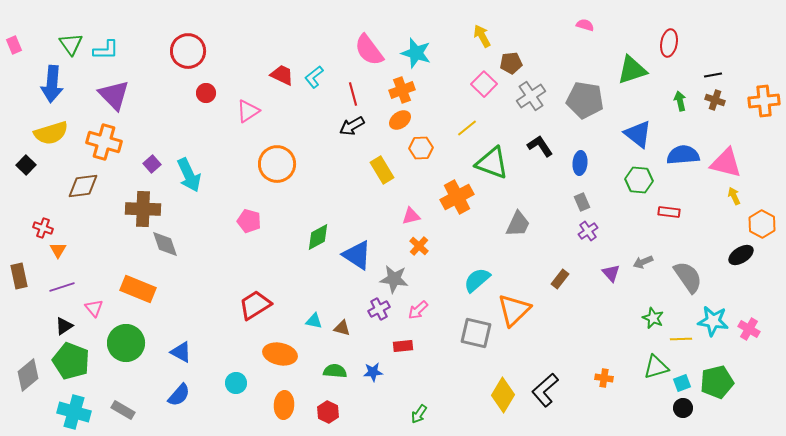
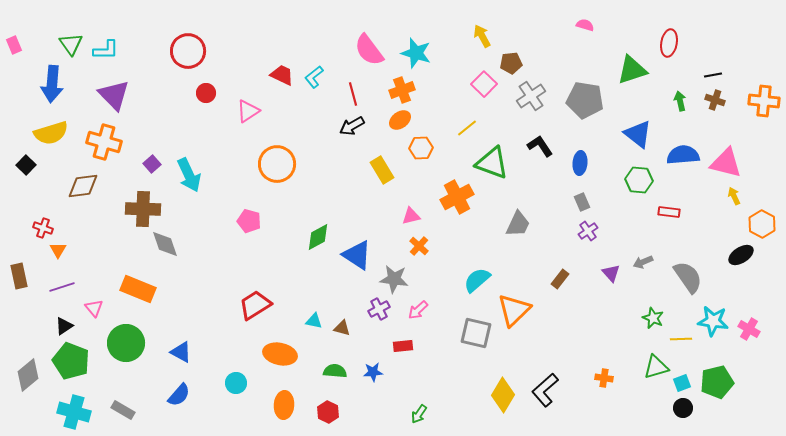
orange cross at (764, 101): rotated 12 degrees clockwise
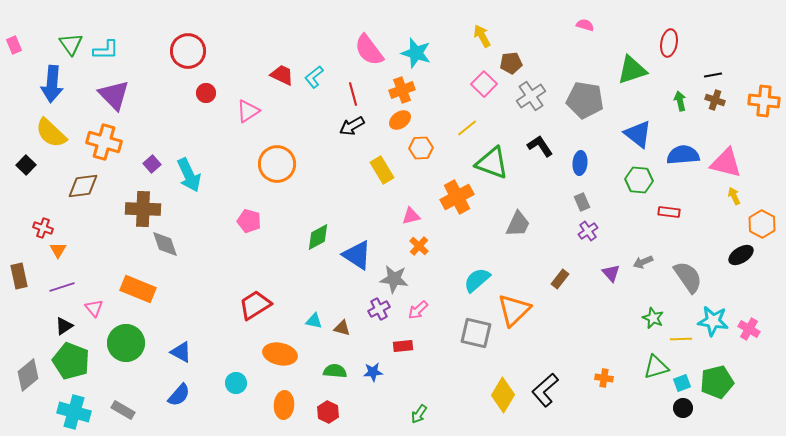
yellow semicircle at (51, 133): rotated 60 degrees clockwise
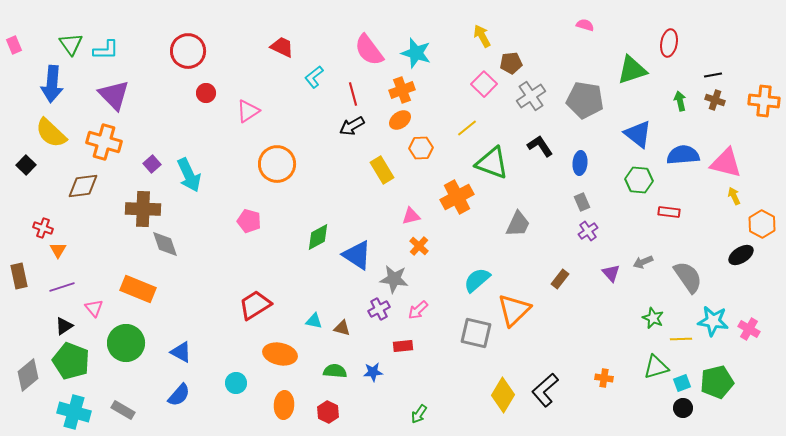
red trapezoid at (282, 75): moved 28 px up
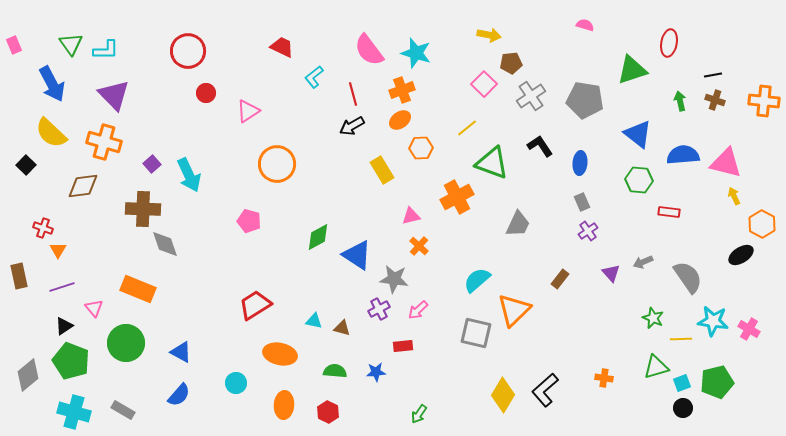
yellow arrow at (482, 36): moved 7 px right, 1 px up; rotated 130 degrees clockwise
blue arrow at (52, 84): rotated 33 degrees counterclockwise
blue star at (373, 372): moved 3 px right
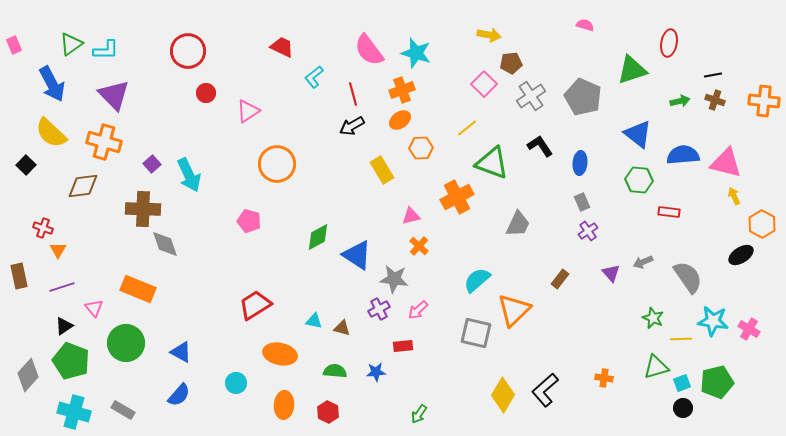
green triangle at (71, 44): rotated 30 degrees clockwise
gray pentagon at (585, 100): moved 2 px left, 3 px up; rotated 15 degrees clockwise
green arrow at (680, 101): rotated 90 degrees clockwise
gray diamond at (28, 375): rotated 8 degrees counterclockwise
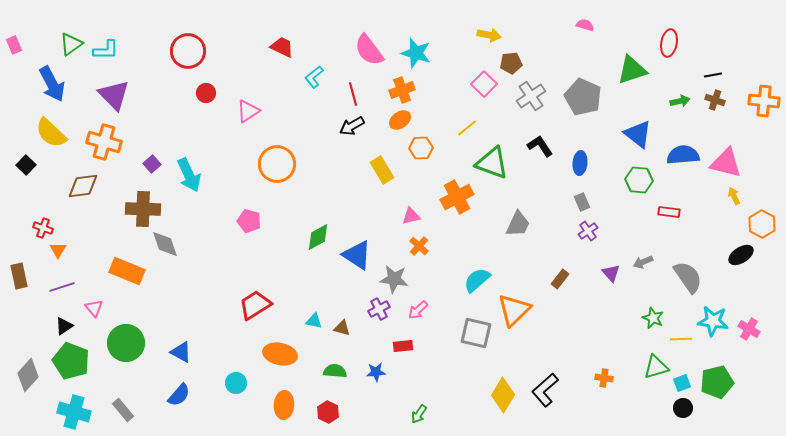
orange rectangle at (138, 289): moved 11 px left, 18 px up
gray rectangle at (123, 410): rotated 20 degrees clockwise
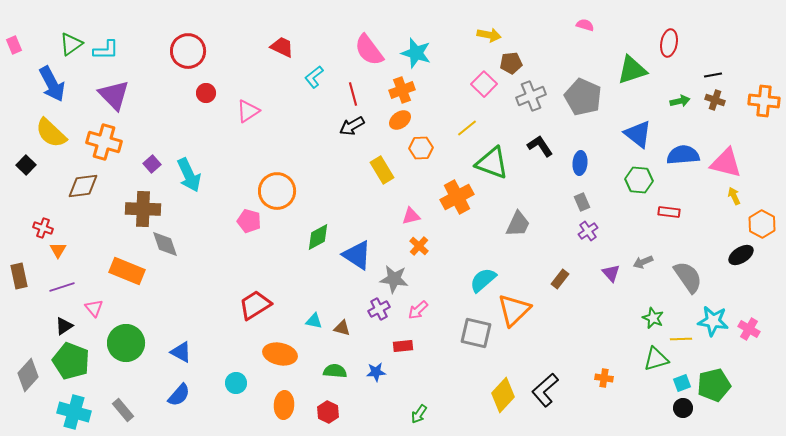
gray cross at (531, 96): rotated 12 degrees clockwise
orange circle at (277, 164): moved 27 px down
cyan semicircle at (477, 280): moved 6 px right
green triangle at (656, 367): moved 8 px up
green pentagon at (717, 382): moved 3 px left, 3 px down
yellow diamond at (503, 395): rotated 12 degrees clockwise
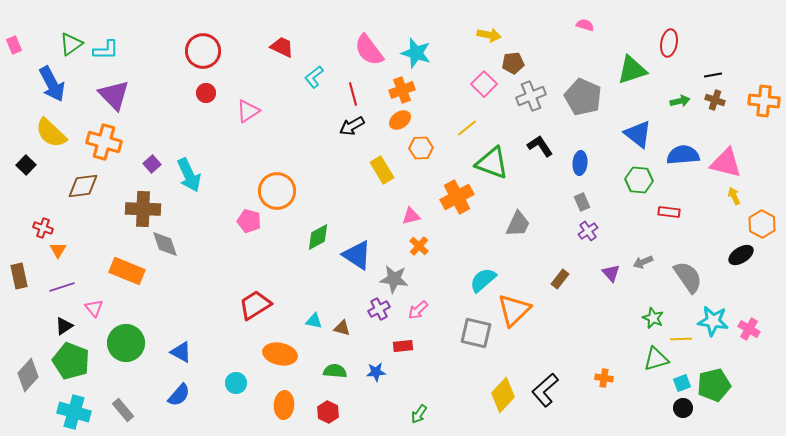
red circle at (188, 51): moved 15 px right
brown pentagon at (511, 63): moved 2 px right
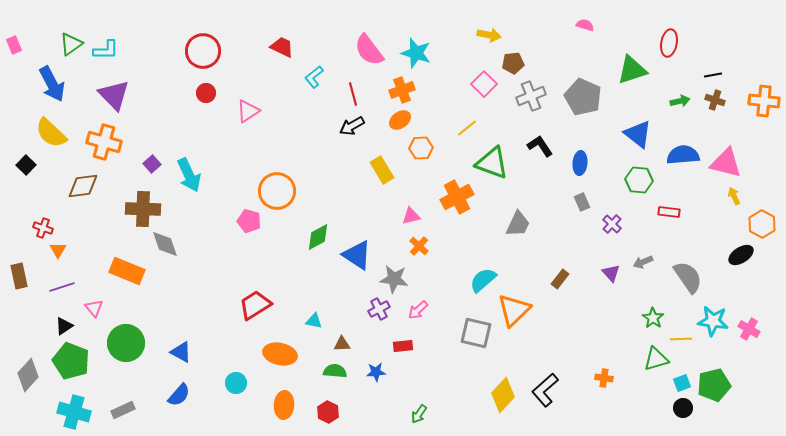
purple cross at (588, 231): moved 24 px right, 7 px up; rotated 12 degrees counterclockwise
green star at (653, 318): rotated 10 degrees clockwise
brown triangle at (342, 328): moved 16 px down; rotated 18 degrees counterclockwise
gray rectangle at (123, 410): rotated 75 degrees counterclockwise
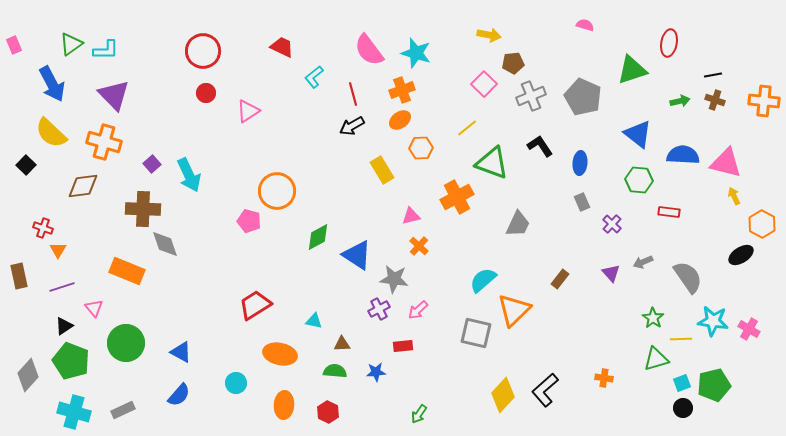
blue semicircle at (683, 155): rotated 8 degrees clockwise
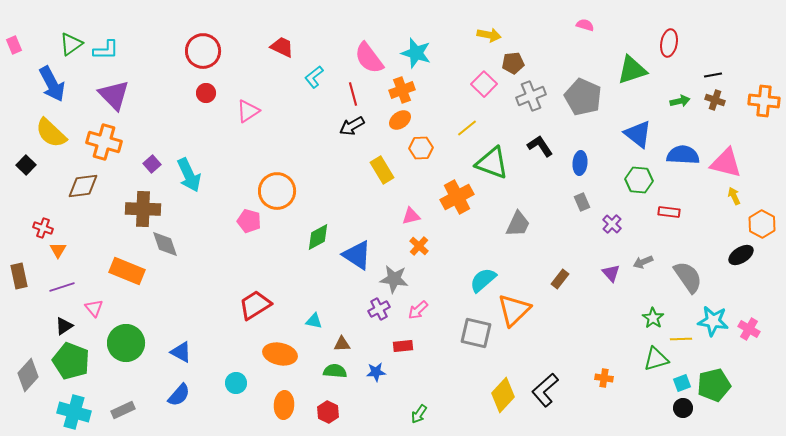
pink semicircle at (369, 50): moved 8 px down
